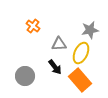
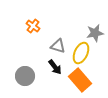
gray star: moved 5 px right, 3 px down
gray triangle: moved 1 px left, 2 px down; rotated 21 degrees clockwise
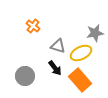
yellow ellipse: rotated 40 degrees clockwise
black arrow: moved 1 px down
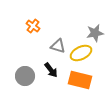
black arrow: moved 4 px left, 2 px down
orange rectangle: rotated 35 degrees counterclockwise
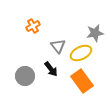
orange cross: rotated 24 degrees clockwise
gray triangle: rotated 35 degrees clockwise
black arrow: moved 1 px up
orange rectangle: moved 2 px right, 1 px down; rotated 40 degrees clockwise
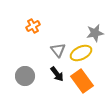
gray triangle: moved 4 px down
black arrow: moved 6 px right, 5 px down
